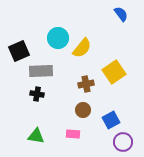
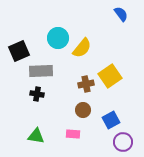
yellow square: moved 4 px left, 4 px down
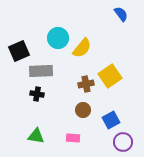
pink rectangle: moved 4 px down
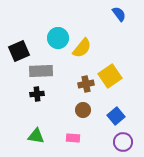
blue semicircle: moved 2 px left
black cross: rotated 16 degrees counterclockwise
blue square: moved 5 px right, 4 px up; rotated 12 degrees counterclockwise
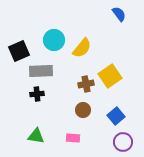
cyan circle: moved 4 px left, 2 px down
